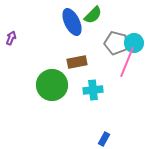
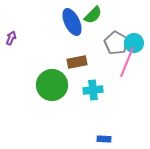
gray pentagon: rotated 15 degrees clockwise
blue rectangle: rotated 64 degrees clockwise
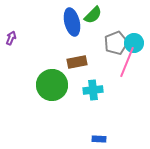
blue ellipse: rotated 12 degrees clockwise
gray pentagon: rotated 20 degrees clockwise
blue rectangle: moved 5 px left
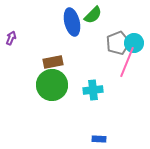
gray pentagon: moved 2 px right
brown rectangle: moved 24 px left
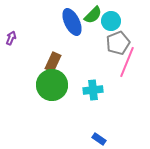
blue ellipse: rotated 12 degrees counterclockwise
cyan circle: moved 23 px left, 22 px up
brown rectangle: rotated 54 degrees counterclockwise
blue rectangle: rotated 32 degrees clockwise
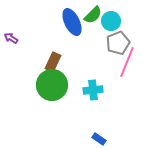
purple arrow: rotated 80 degrees counterclockwise
